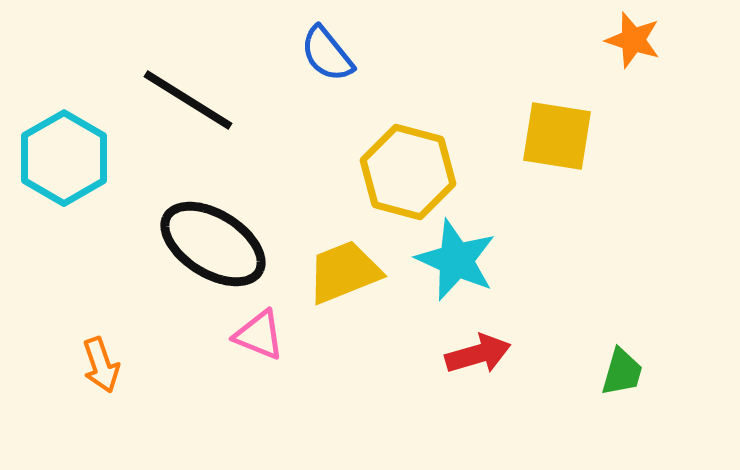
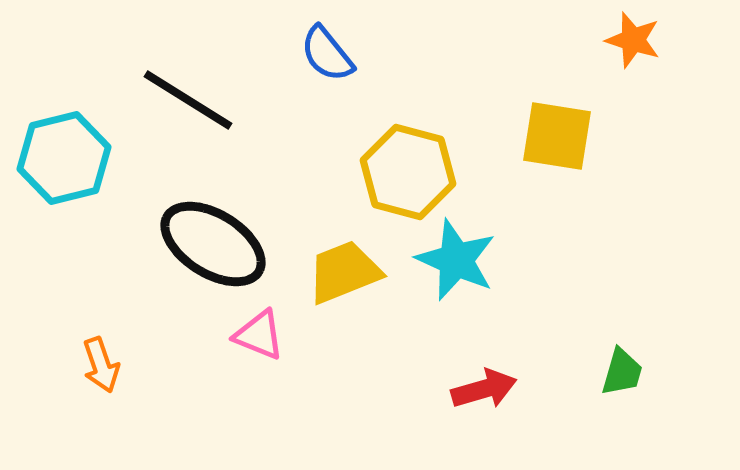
cyan hexagon: rotated 16 degrees clockwise
red arrow: moved 6 px right, 35 px down
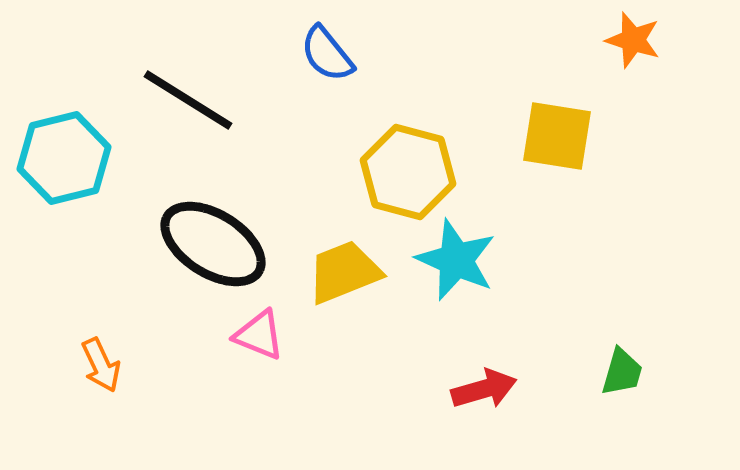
orange arrow: rotated 6 degrees counterclockwise
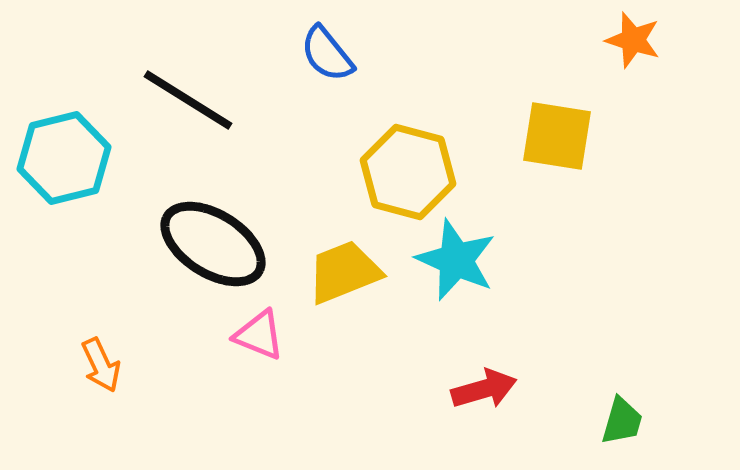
green trapezoid: moved 49 px down
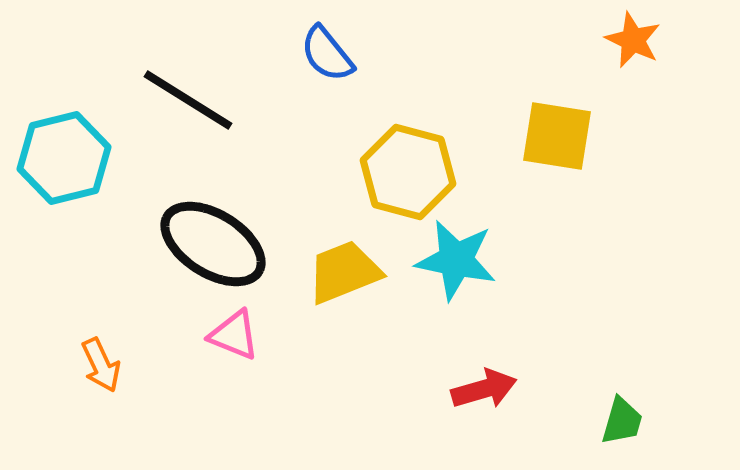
orange star: rotated 8 degrees clockwise
cyan star: rotated 12 degrees counterclockwise
pink triangle: moved 25 px left
